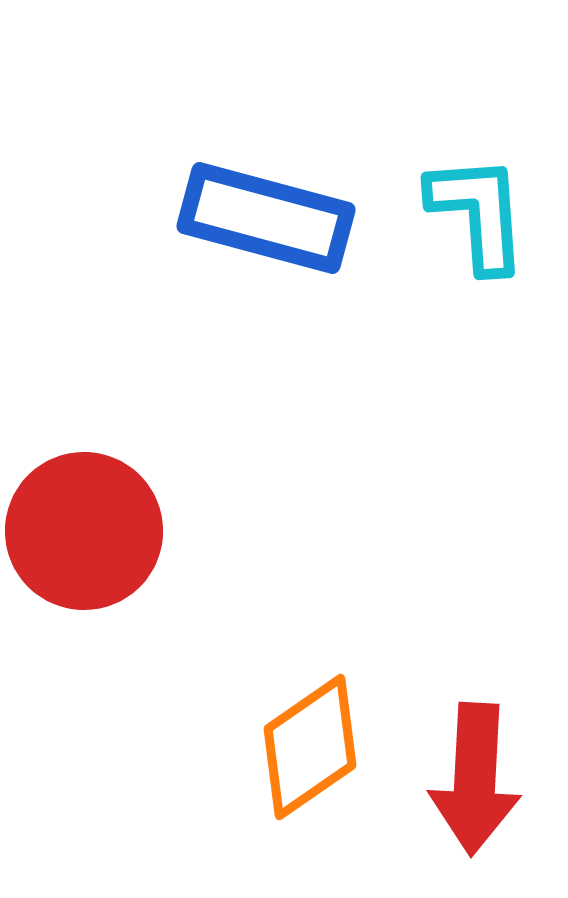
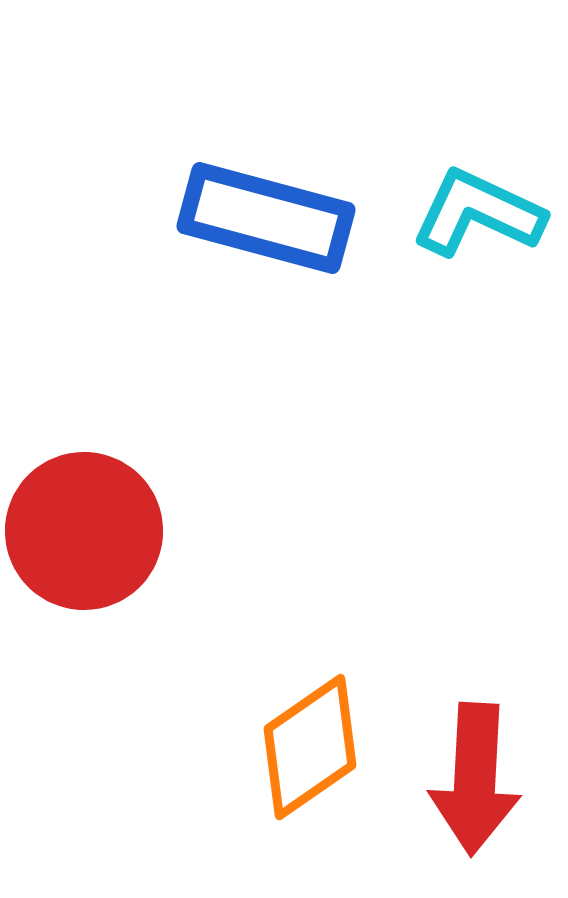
cyan L-shape: rotated 61 degrees counterclockwise
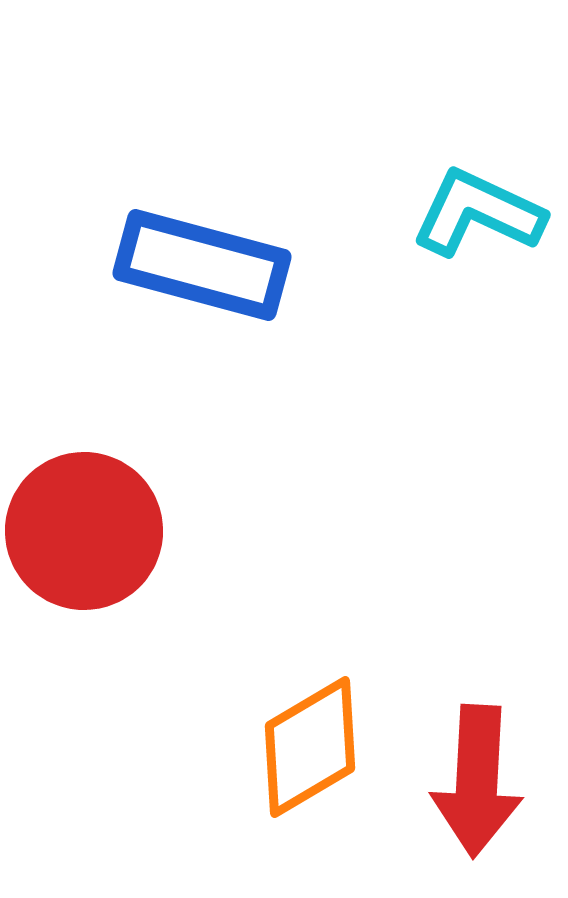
blue rectangle: moved 64 px left, 47 px down
orange diamond: rotated 4 degrees clockwise
red arrow: moved 2 px right, 2 px down
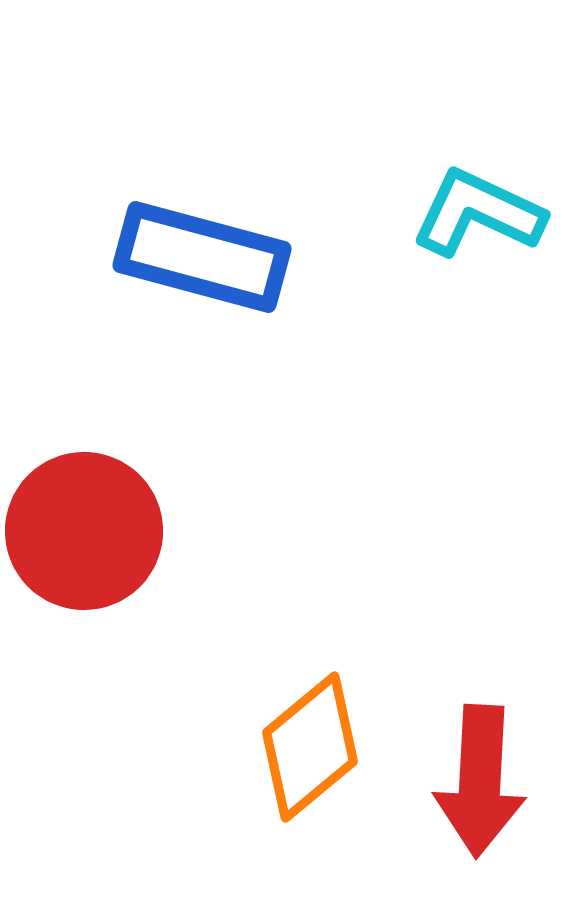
blue rectangle: moved 8 px up
orange diamond: rotated 9 degrees counterclockwise
red arrow: moved 3 px right
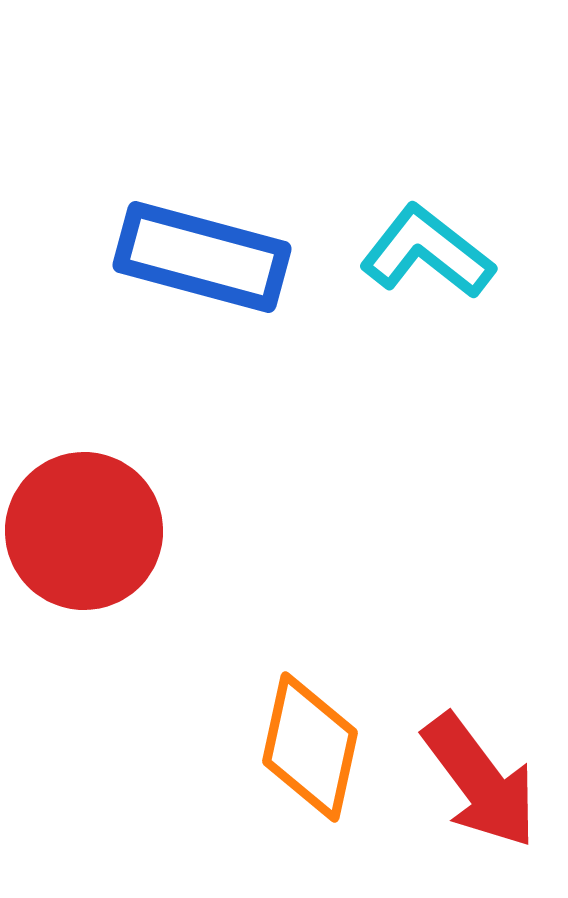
cyan L-shape: moved 51 px left, 39 px down; rotated 13 degrees clockwise
orange diamond: rotated 38 degrees counterclockwise
red arrow: rotated 40 degrees counterclockwise
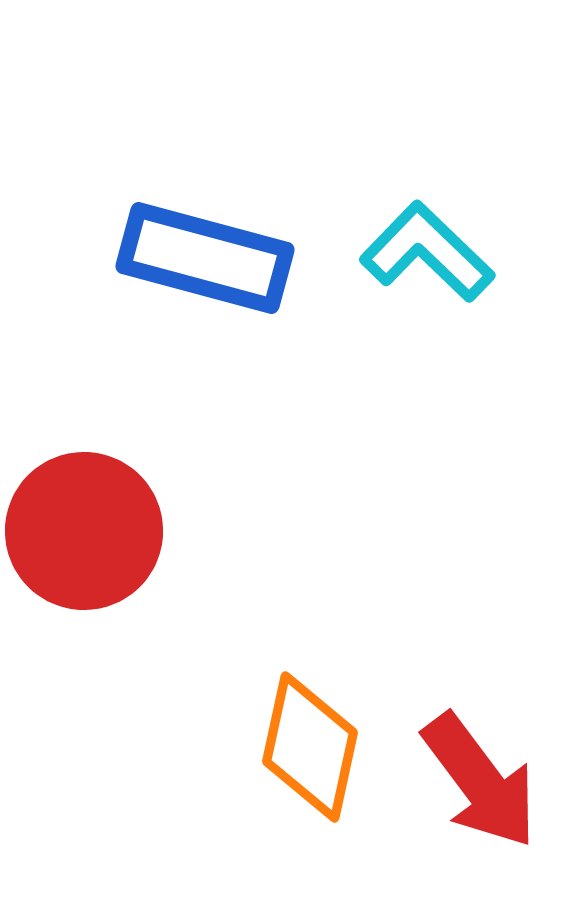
cyan L-shape: rotated 6 degrees clockwise
blue rectangle: moved 3 px right, 1 px down
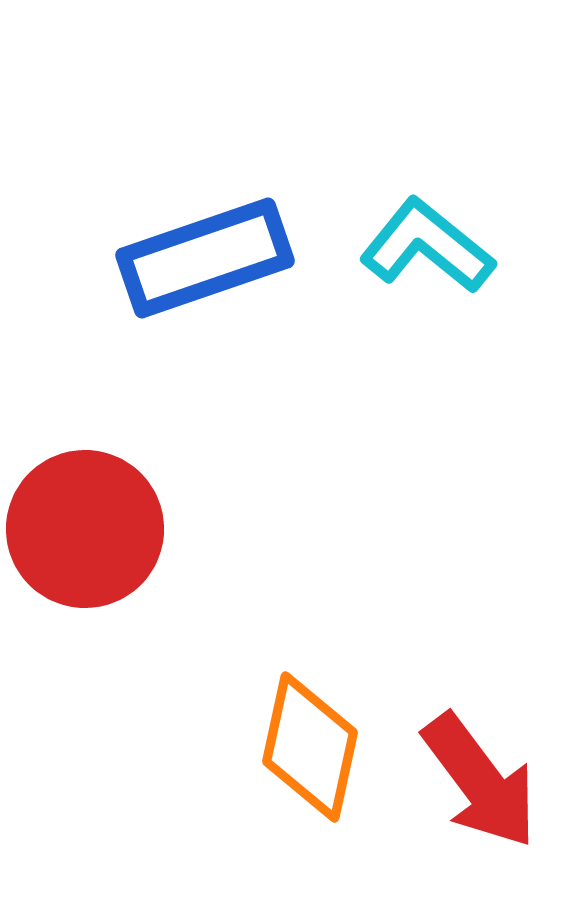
cyan L-shape: moved 6 px up; rotated 5 degrees counterclockwise
blue rectangle: rotated 34 degrees counterclockwise
red circle: moved 1 px right, 2 px up
